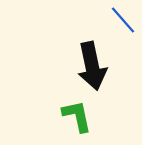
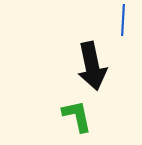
blue line: rotated 44 degrees clockwise
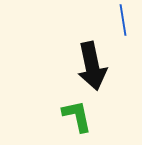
blue line: rotated 12 degrees counterclockwise
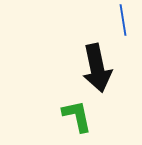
black arrow: moved 5 px right, 2 px down
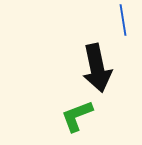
green L-shape: rotated 99 degrees counterclockwise
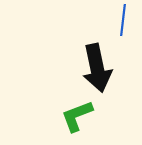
blue line: rotated 16 degrees clockwise
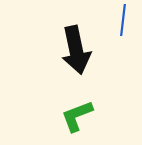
black arrow: moved 21 px left, 18 px up
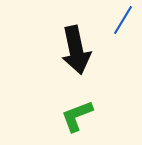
blue line: rotated 24 degrees clockwise
